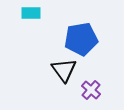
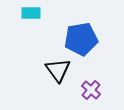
black triangle: moved 6 px left
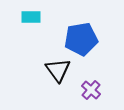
cyan rectangle: moved 4 px down
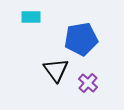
black triangle: moved 2 px left
purple cross: moved 3 px left, 7 px up
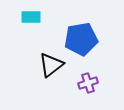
black triangle: moved 5 px left, 5 px up; rotated 28 degrees clockwise
purple cross: rotated 30 degrees clockwise
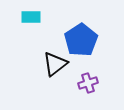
blue pentagon: moved 1 px down; rotated 24 degrees counterclockwise
black triangle: moved 4 px right, 1 px up
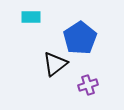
blue pentagon: moved 1 px left, 2 px up
purple cross: moved 2 px down
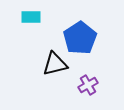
black triangle: rotated 24 degrees clockwise
purple cross: rotated 12 degrees counterclockwise
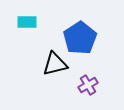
cyan rectangle: moved 4 px left, 5 px down
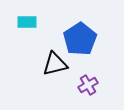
blue pentagon: moved 1 px down
